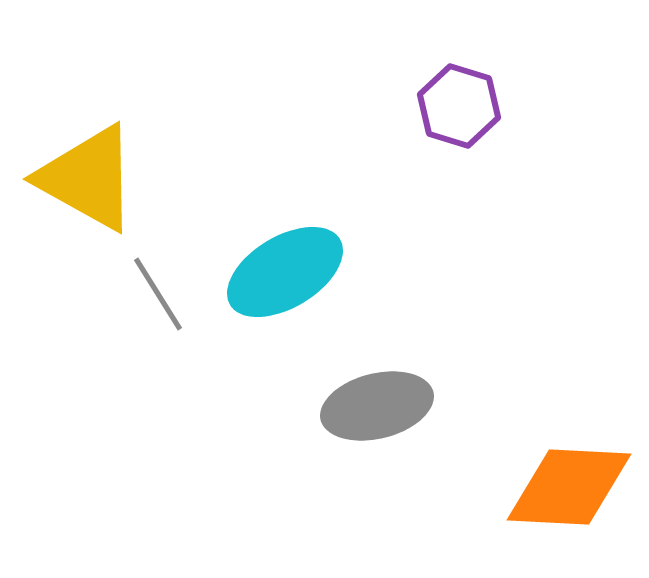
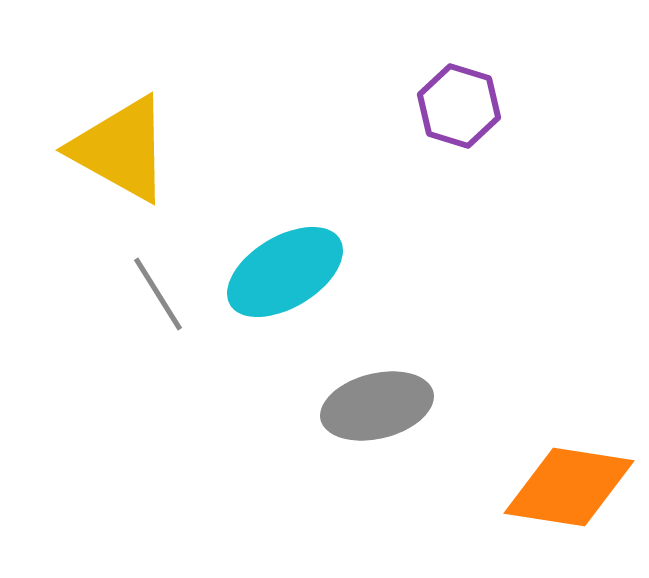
yellow triangle: moved 33 px right, 29 px up
orange diamond: rotated 6 degrees clockwise
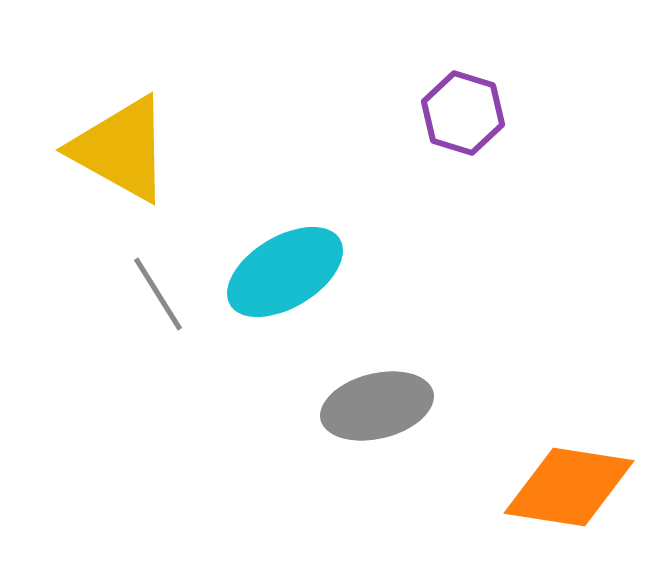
purple hexagon: moved 4 px right, 7 px down
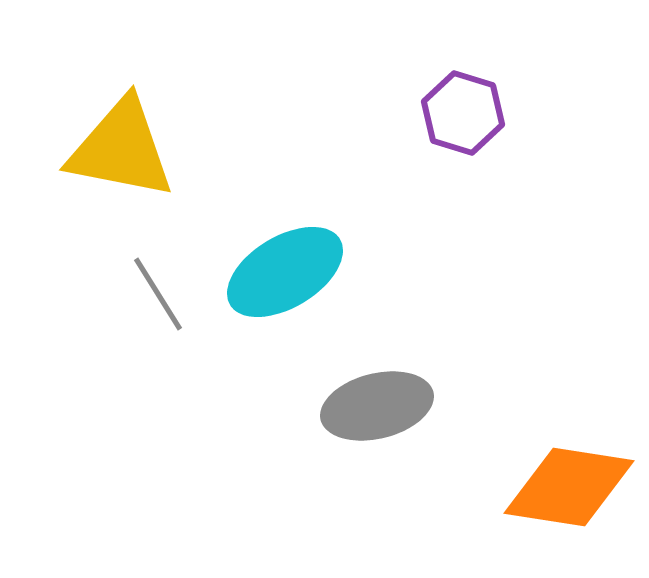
yellow triangle: rotated 18 degrees counterclockwise
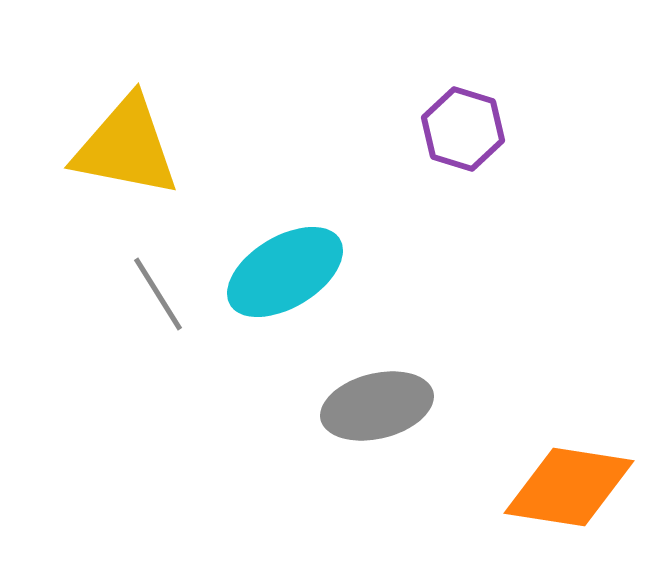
purple hexagon: moved 16 px down
yellow triangle: moved 5 px right, 2 px up
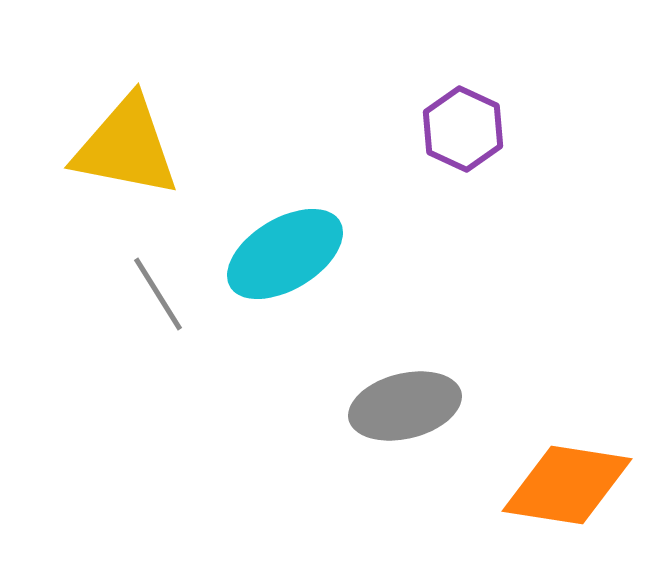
purple hexagon: rotated 8 degrees clockwise
cyan ellipse: moved 18 px up
gray ellipse: moved 28 px right
orange diamond: moved 2 px left, 2 px up
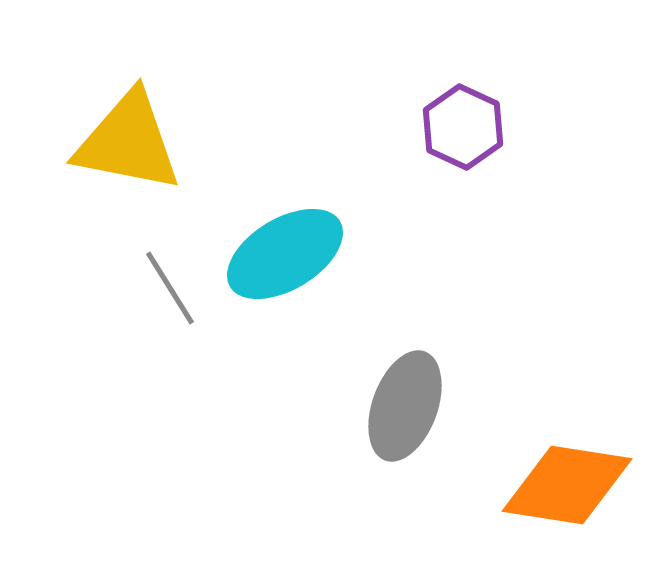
purple hexagon: moved 2 px up
yellow triangle: moved 2 px right, 5 px up
gray line: moved 12 px right, 6 px up
gray ellipse: rotated 56 degrees counterclockwise
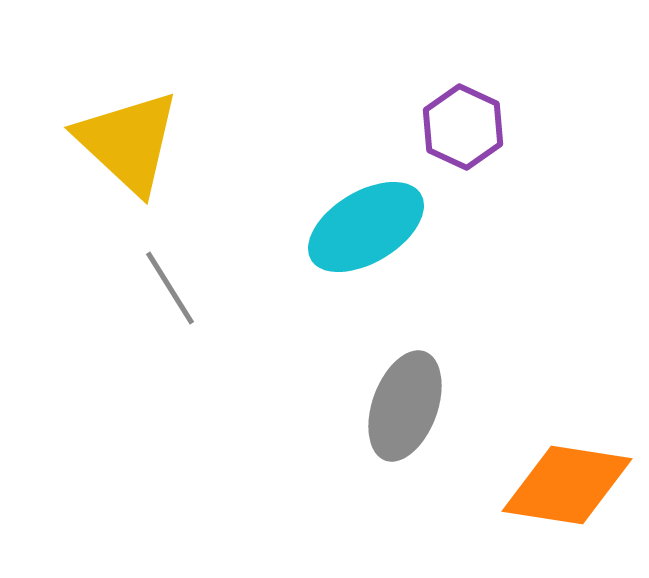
yellow triangle: rotated 32 degrees clockwise
cyan ellipse: moved 81 px right, 27 px up
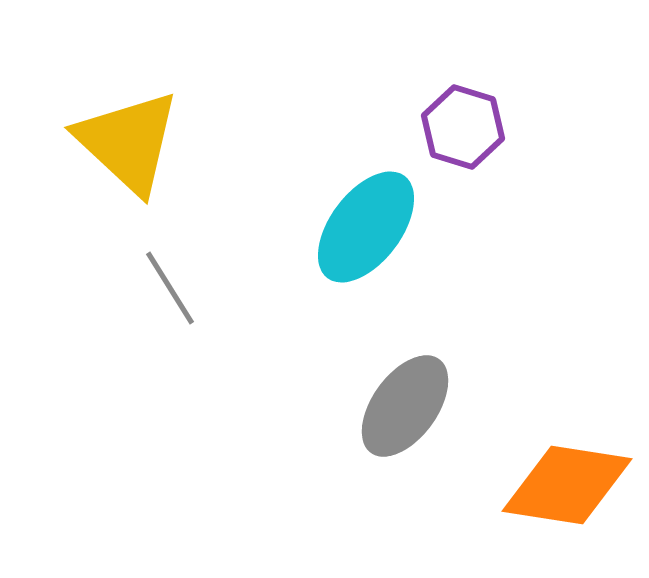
purple hexagon: rotated 8 degrees counterclockwise
cyan ellipse: rotated 22 degrees counterclockwise
gray ellipse: rotated 16 degrees clockwise
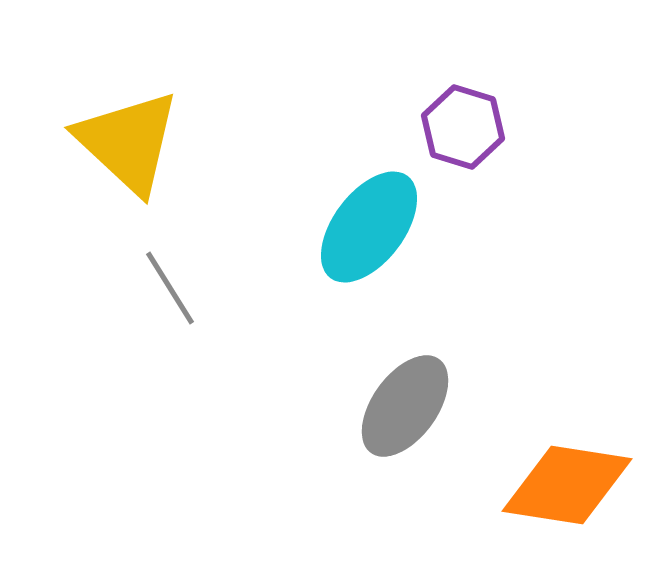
cyan ellipse: moved 3 px right
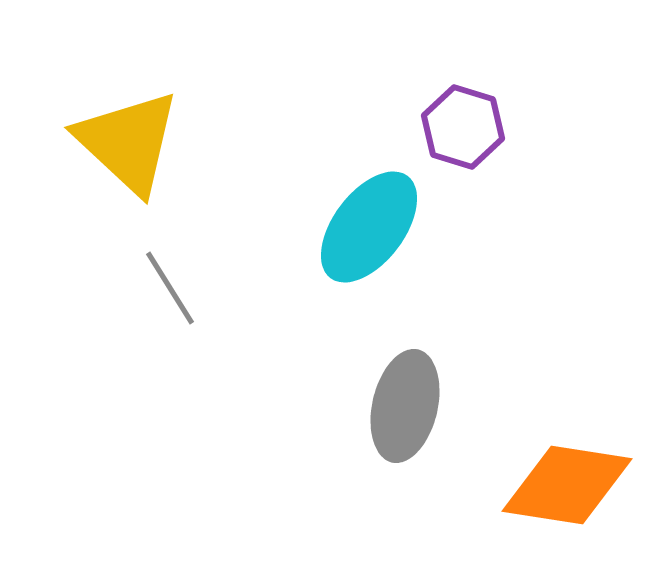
gray ellipse: rotated 23 degrees counterclockwise
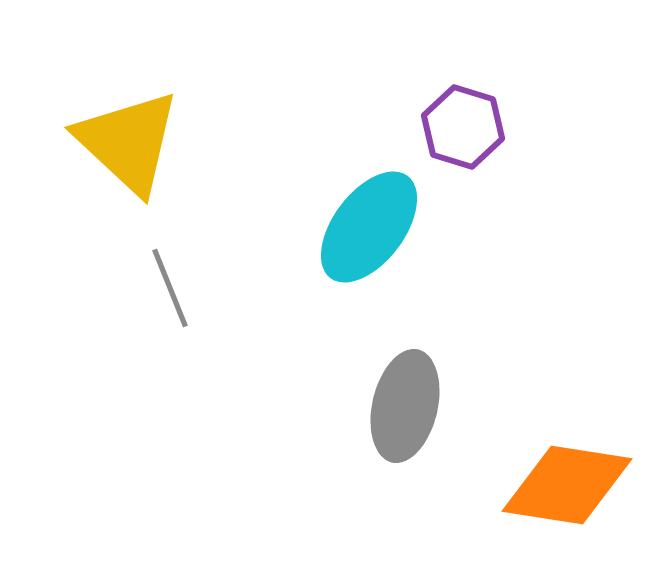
gray line: rotated 10 degrees clockwise
